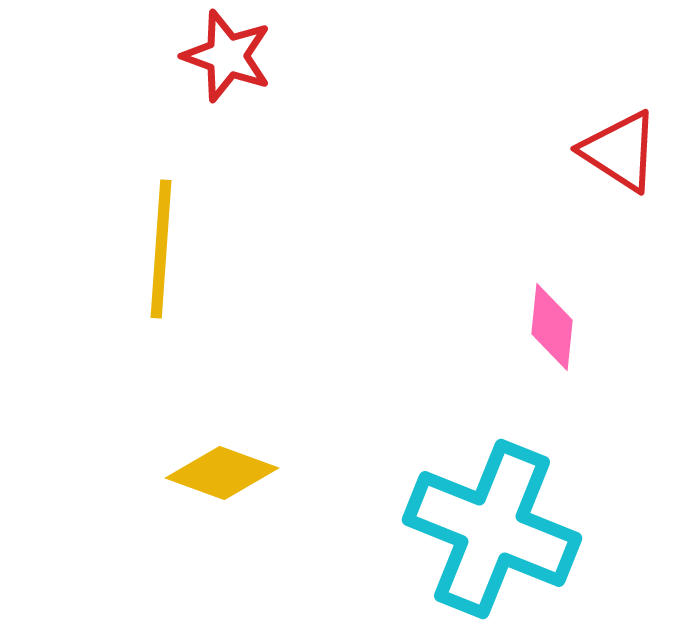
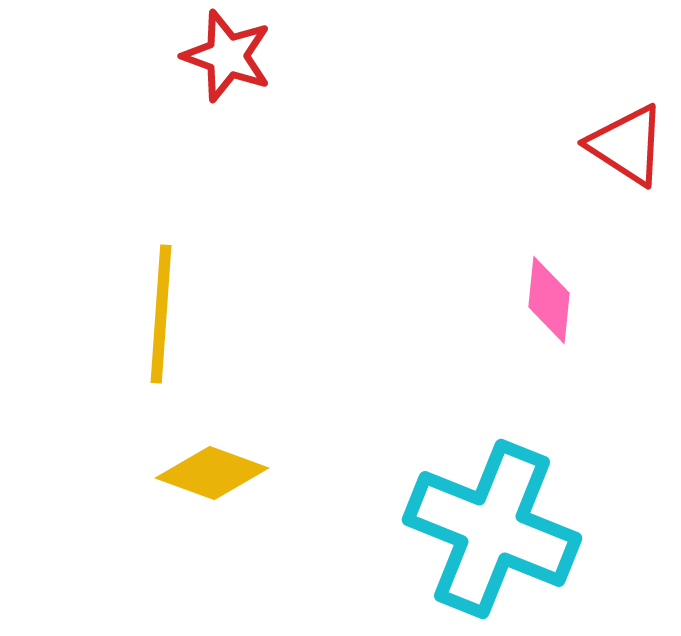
red triangle: moved 7 px right, 6 px up
yellow line: moved 65 px down
pink diamond: moved 3 px left, 27 px up
yellow diamond: moved 10 px left
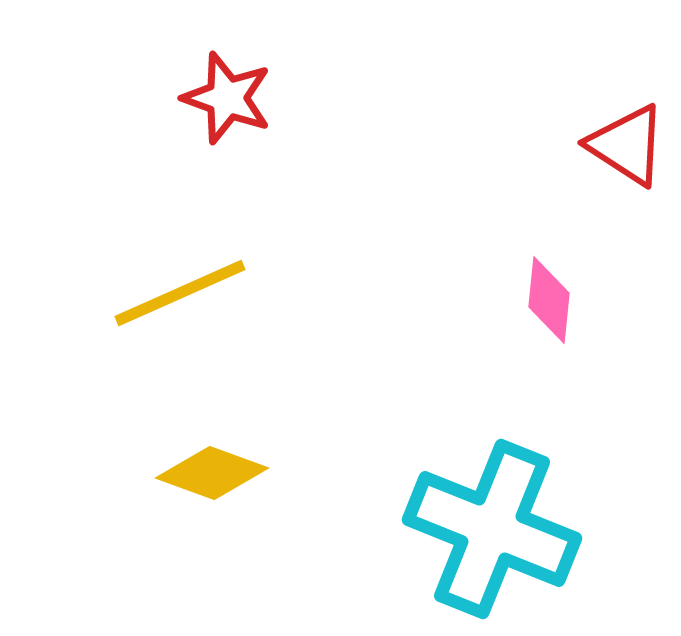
red star: moved 42 px down
yellow line: moved 19 px right, 21 px up; rotated 62 degrees clockwise
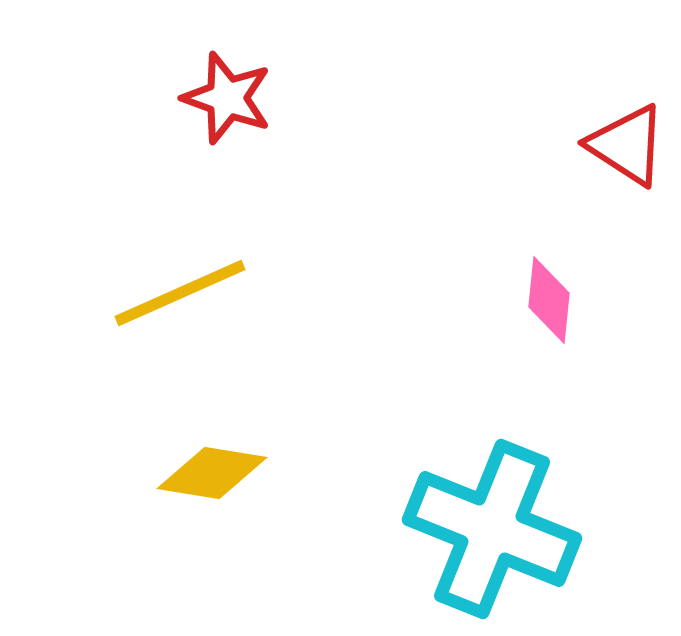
yellow diamond: rotated 11 degrees counterclockwise
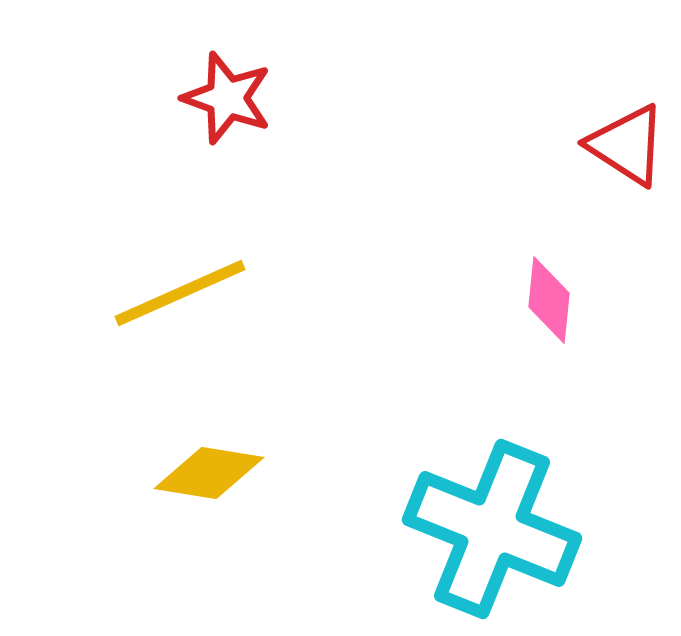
yellow diamond: moved 3 px left
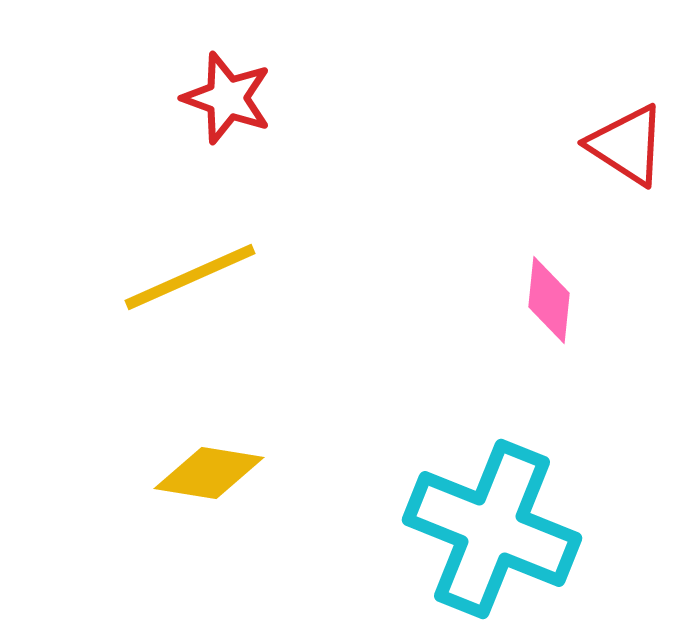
yellow line: moved 10 px right, 16 px up
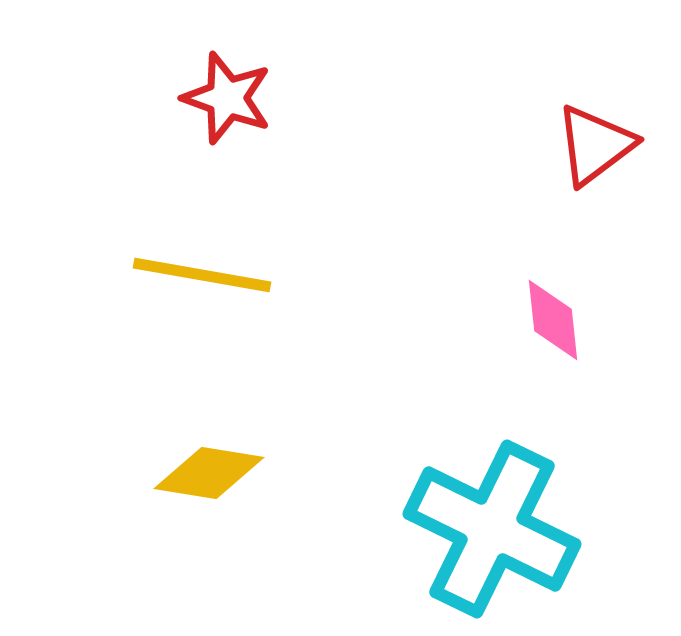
red triangle: moved 32 px left; rotated 50 degrees clockwise
yellow line: moved 12 px right, 2 px up; rotated 34 degrees clockwise
pink diamond: moved 4 px right, 20 px down; rotated 12 degrees counterclockwise
cyan cross: rotated 4 degrees clockwise
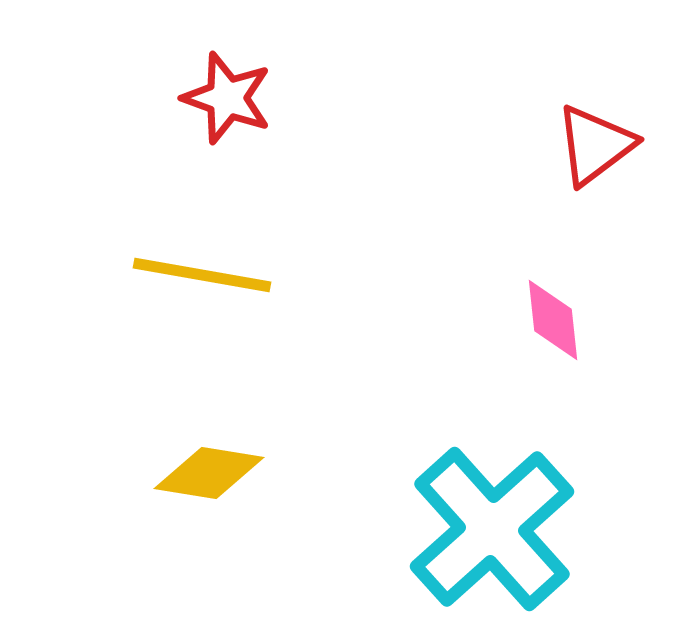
cyan cross: rotated 22 degrees clockwise
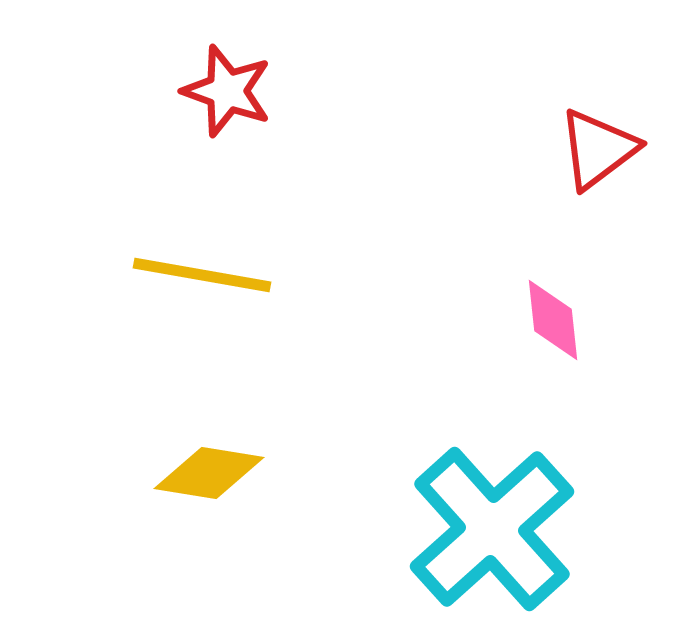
red star: moved 7 px up
red triangle: moved 3 px right, 4 px down
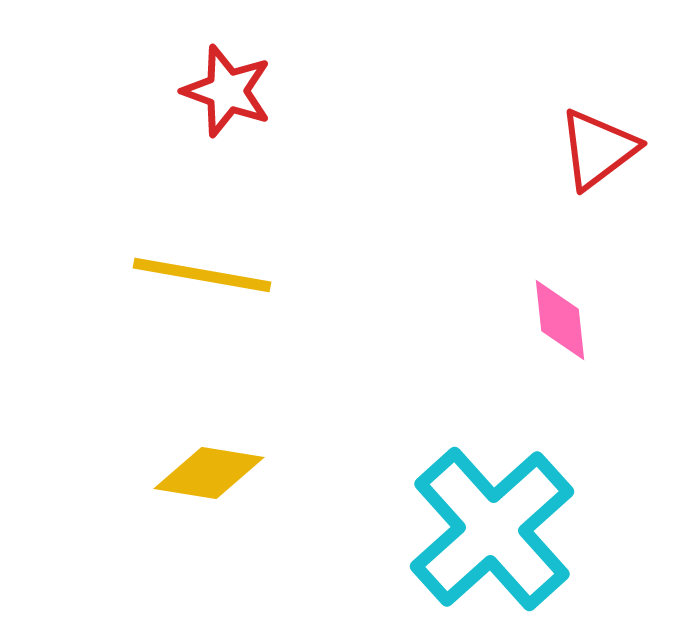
pink diamond: moved 7 px right
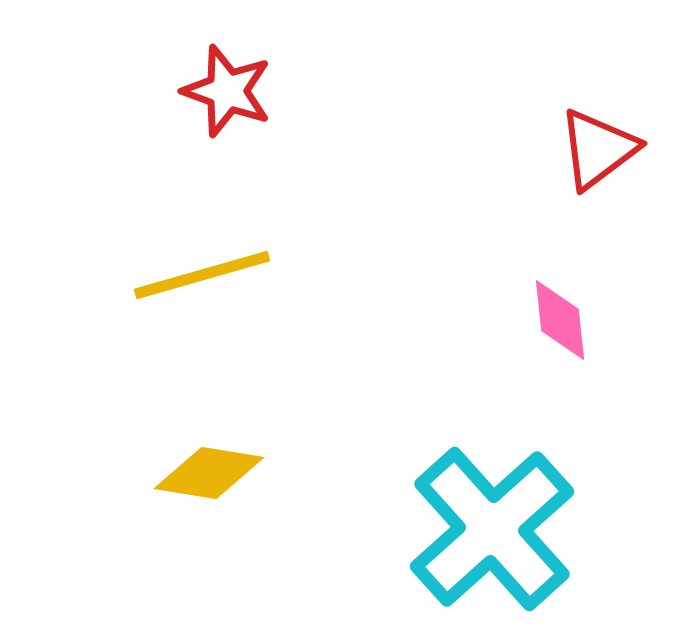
yellow line: rotated 26 degrees counterclockwise
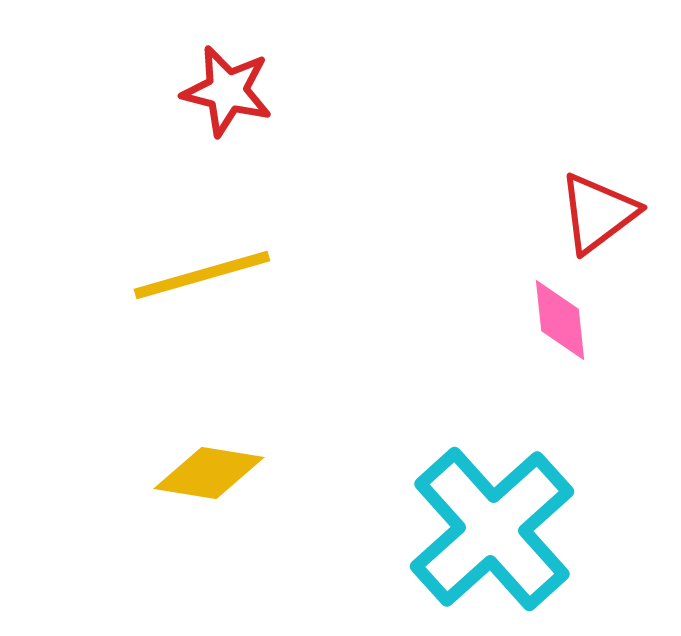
red star: rotated 6 degrees counterclockwise
red triangle: moved 64 px down
